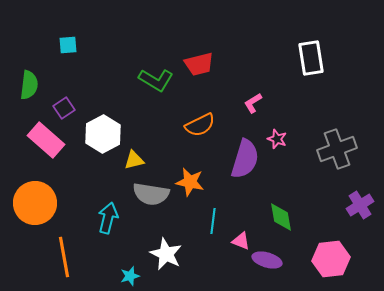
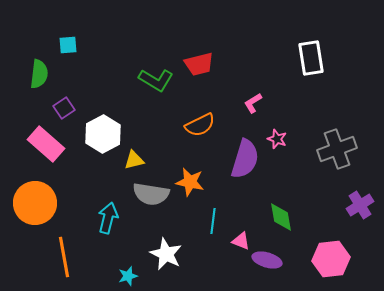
green semicircle: moved 10 px right, 11 px up
pink rectangle: moved 4 px down
cyan star: moved 2 px left
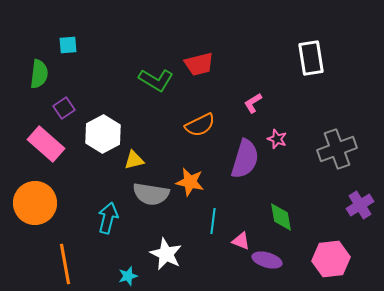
orange line: moved 1 px right, 7 px down
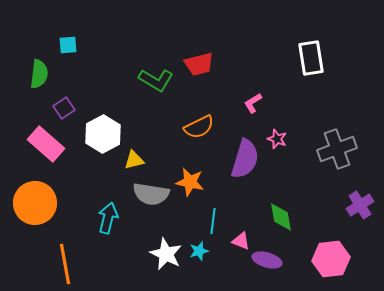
orange semicircle: moved 1 px left, 2 px down
cyan star: moved 71 px right, 25 px up
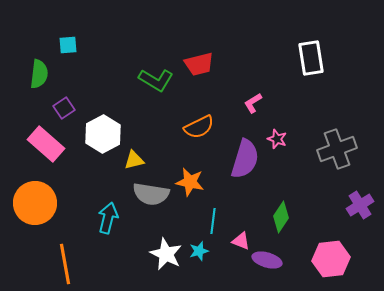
green diamond: rotated 44 degrees clockwise
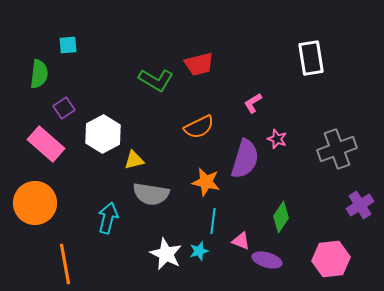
orange star: moved 16 px right
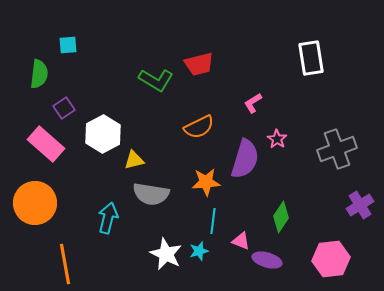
pink star: rotated 12 degrees clockwise
orange star: rotated 16 degrees counterclockwise
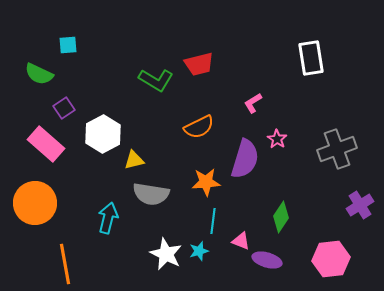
green semicircle: rotated 108 degrees clockwise
